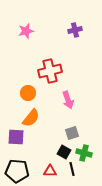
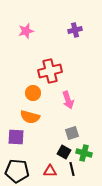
orange circle: moved 5 px right
orange semicircle: moved 1 px left, 1 px up; rotated 66 degrees clockwise
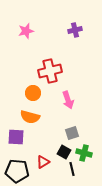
red triangle: moved 7 px left, 9 px up; rotated 32 degrees counterclockwise
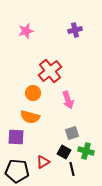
red cross: rotated 25 degrees counterclockwise
green cross: moved 2 px right, 2 px up
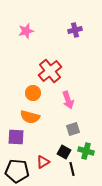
gray square: moved 1 px right, 4 px up
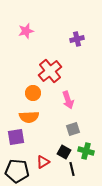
purple cross: moved 2 px right, 9 px down
orange semicircle: moved 1 px left; rotated 18 degrees counterclockwise
purple square: rotated 12 degrees counterclockwise
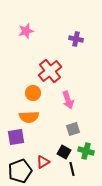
purple cross: moved 1 px left; rotated 24 degrees clockwise
black pentagon: moved 3 px right; rotated 25 degrees counterclockwise
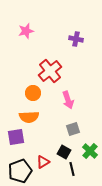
green cross: moved 4 px right; rotated 28 degrees clockwise
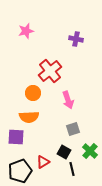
purple square: rotated 12 degrees clockwise
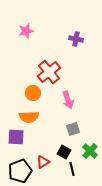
red cross: moved 1 px left, 1 px down
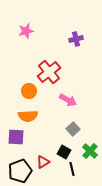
purple cross: rotated 24 degrees counterclockwise
orange circle: moved 4 px left, 2 px up
pink arrow: rotated 42 degrees counterclockwise
orange semicircle: moved 1 px left, 1 px up
gray square: rotated 24 degrees counterclockwise
